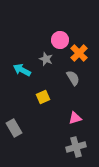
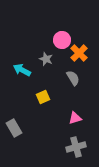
pink circle: moved 2 px right
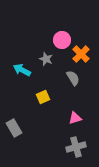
orange cross: moved 2 px right, 1 px down
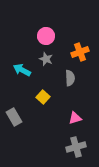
pink circle: moved 16 px left, 4 px up
orange cross: moved 1 px left, 2 px up; rotated 24 degrees clockwise
gray semicircle: moved 3 px left; rotated 28 degrees clockwise
yellow square: rotated 24 degrees counterclockwise
gray rectangle: moved 11 px up
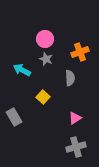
pink circle: moved 1 px left, 3 px down
pink triangle: rotated 16 degrees counterclockwise
